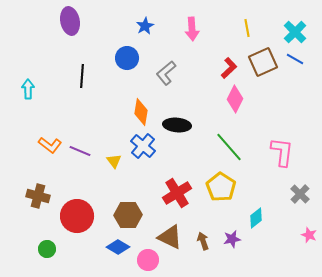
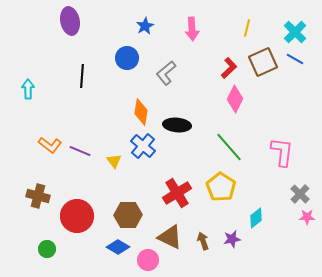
yellow line: rotated 24 degrees clockwise
pink star: moved 2 px left, 18 px up; rotated 21 degrees counterclockwise
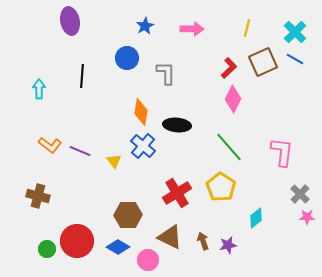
pink arrow: rotated 85 degrees counterclockwise
gray L-shape: rotated 130 degrees clockwise
cyan arrow: moved 11 px right
pink diamond: moved 2 px left
red circle: moved 25 px down
purple star: moved 4 px left, 6 px down
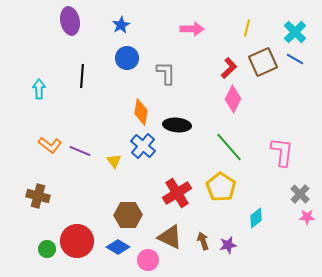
blue star: moved 24 px left, 1 px up
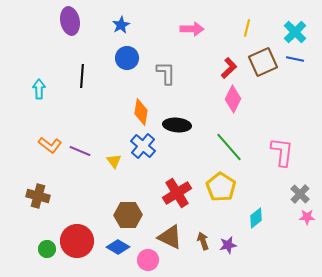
blue line: rotated 18 degrees counterclockwise
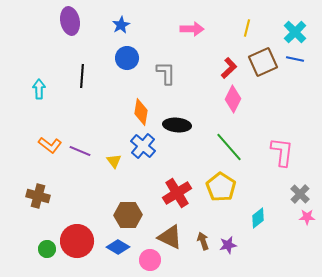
cyan diamond: moved 2 px right
pink circle: moved 2 px right
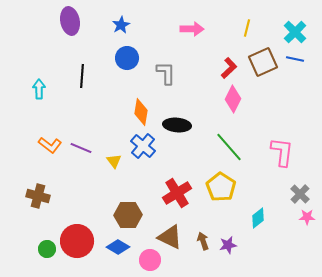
purple line: moved 1 px right, 3 px up
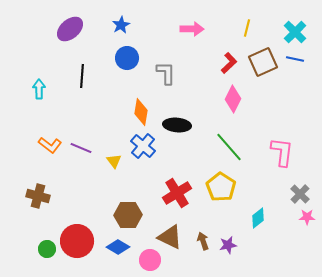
purple ellipse: moved 8 px down; rotated 60 degrees clockwise
red L-shape: moved 5 px up
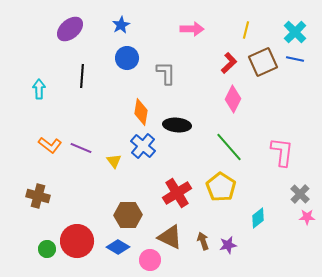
yellow line: moved 1 px left, 2 px down
